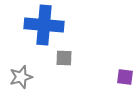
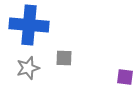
blue cross: moved 15 px left
gray star: moved 7 px right, 9 px up
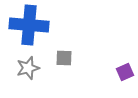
purple square: moved 5 px up; rotated 30 degrees counterclockwise
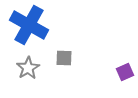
blue cross: rotated 24 degrees clockwise
gray star: rotated 15 degrees counterclockwise
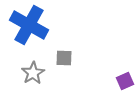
gray star: moved 5 px right, 5 px down
purple square: moved 9 px down
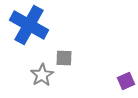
gray star: moved 9 px right, 2 px down
purple square: moved 1 px right
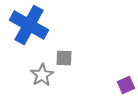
purple square: moved 4 px down
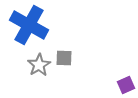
gray star: moved 3 px left, 10 px up
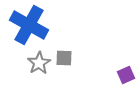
gray star: moved 2 px up
purple square: moved 10 px up
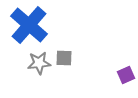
blue cross: rotated 12 degrees clockwise
gray star: rotated 25 degrees clockwise
